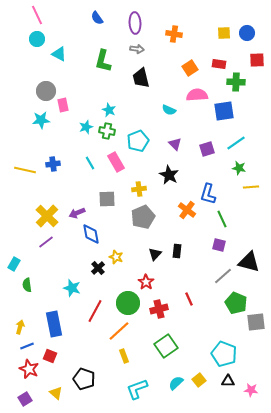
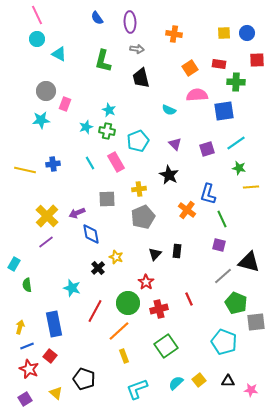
purple ellipse at (135, 23): moved 5 px left, 1 px up
pink rectangle at (63, 105): moved 2 px right, 1 px up; rotated 32 degrees clockwise
cyan pentagon at (224, 354): moved 12 px up
red square at (50, 356): rotated 16 degrees clockwise
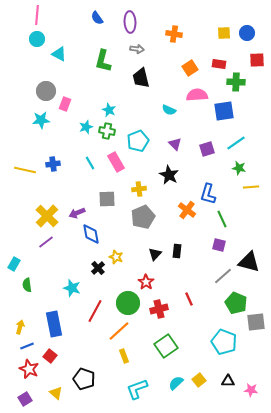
pink line at (37, 15): rotated 30 degrees clockwise
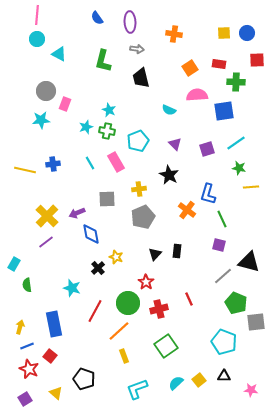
black triangle at (228, 381): moved 4 px left, 5 px up
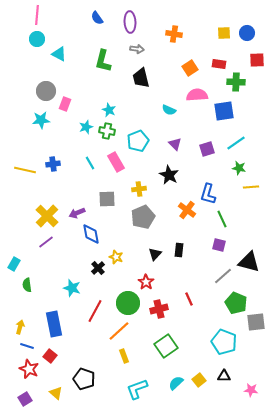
black rectangle at (177, 251): moved 2 px right, 1 px up
blue line at (27, 346): rotated 40 degrees clockwise
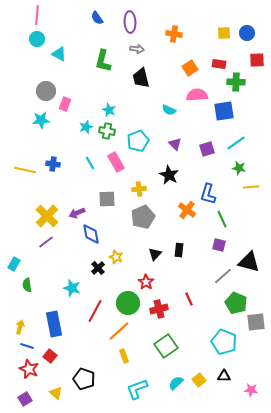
blue cross at (53, 164): rotated 16 degrees clockwise
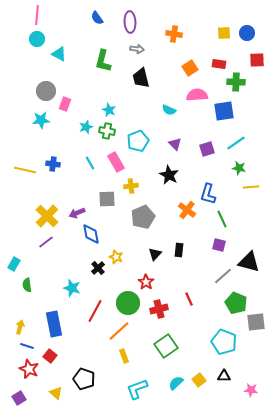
yellow cross at (139, 189): moved 8 px left, 3 px up
purple square at (25, 399): moved 6 px left, 1 px up
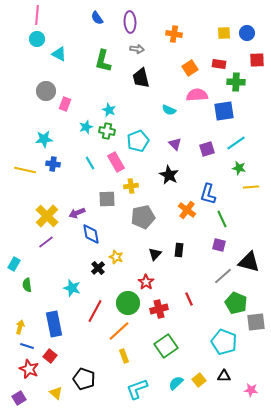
cyan star at (41, 120): moved 3 px right, 19 px down
gray pentagon at (143, 217): rotated 10 degrees clockwise
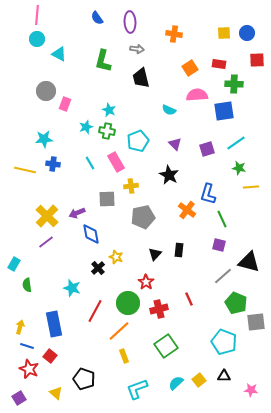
green cross at (236, 82): moved 2 px left, 2 px down
